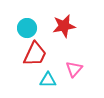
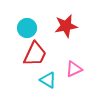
red star: moved 2 px right
pink triangle: rotated 24 degrees clockwise
cyan triangle: rotated 30 degrees clockwise
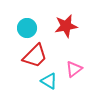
red trapezoid: moved 2 px down; rotated 20 degrees clockwise
pink triangle: rotated 12 degrees counterclockwise
cyan triangle: moved 1 px right, 1 px down
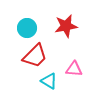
pink triangle: rotated 42 degrees clockwise
